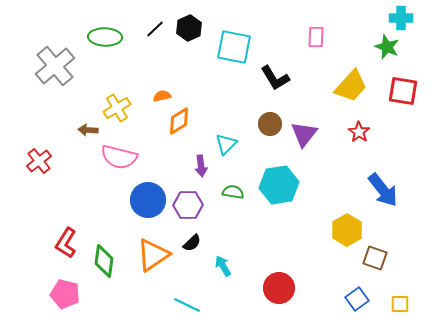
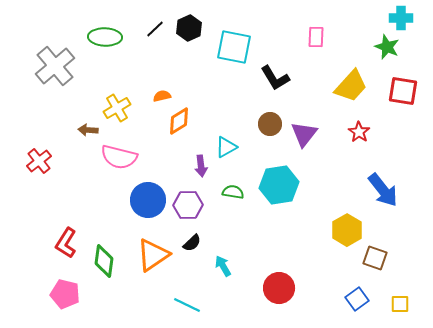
cyan triangle: moved 3 px down; rotated 15 degrees clockwise
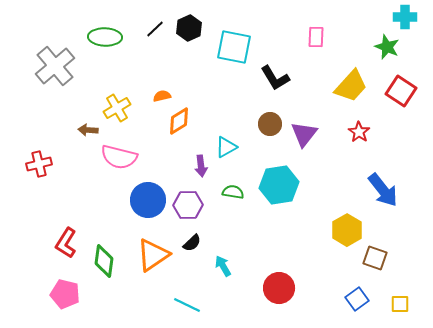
cyan cross: moved 4 px right, 1 px up
red square: moved 2 px left; rotated 24 degrees clockwise
red cross: moved 3 px down; rotated 25 degrees clockwise
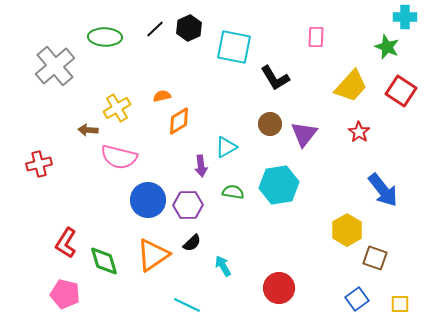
green diamond: rotated 24 degrees counterclockwise
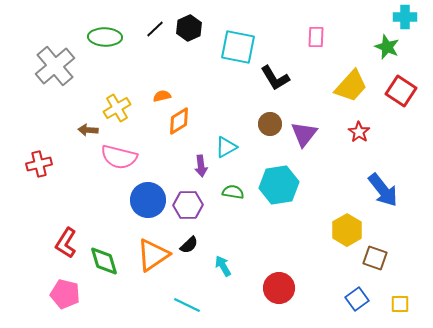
cyan square: moved 4 px right
black semicircle: moved 3 px left, 2 px down
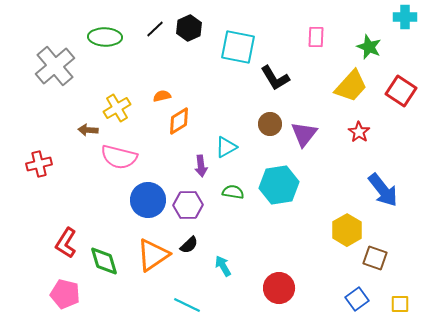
green star: moved 18 px left
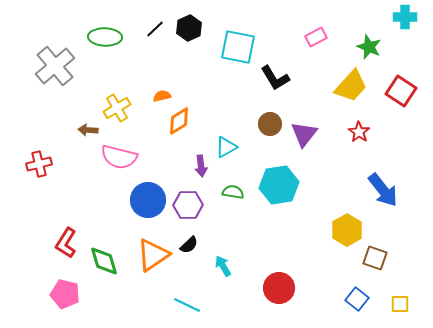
pink rectangle: rotated 60 degrees clockwise
blue square: rotated 15 degrees counterclockwise
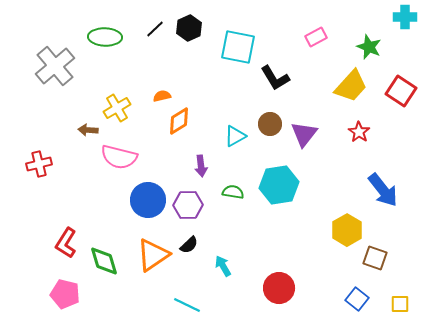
cyan triangle: moved 9 px right, 11 px up
